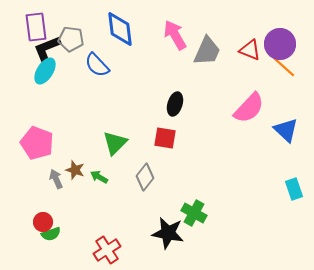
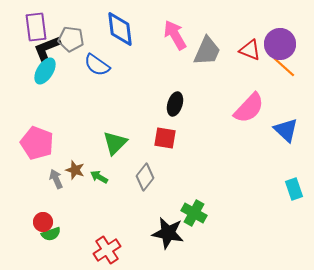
blue semicircle: rotated 12 degrees counterclockwise
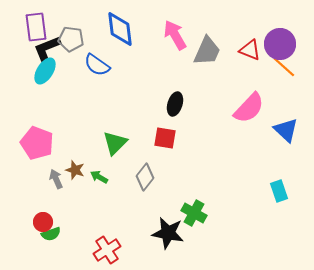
cyan rectangle: moved 15 px left, 2 px down
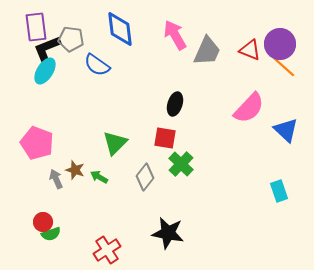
green cross: moved 13 px left, 49 px up; rotated 15 degrees clockwise
